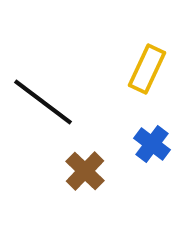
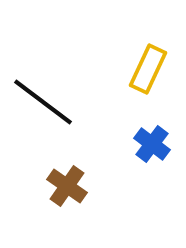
yellow rectangle: moved 1 px right
brown cross: moved 18 px left, 15 px down; rotated 9 degrees counterclockwise
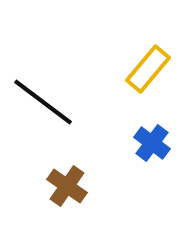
yellow rectangle: rotated 15 degrees clockwise
blue cross: moved 1 px up
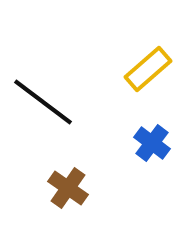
yellow rectangle: rotated 9 degrees clockwise
brown cross: moved 1 px right, 2 px down
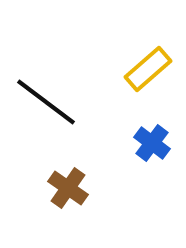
black line: moved 3 px right
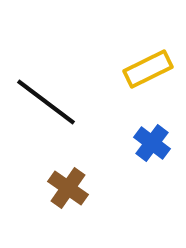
yellow rectangle: rotated 15 degrees clockwise
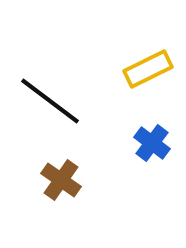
black line: moved 4 px right, 1 px up
brown cross: moved 7 px left, 8 px up
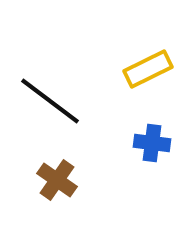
blue cross: rotated 30 degrees counterclockwise
brown cross: moved 4 px left
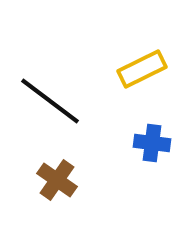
yellow rectangle: moved 6 px left
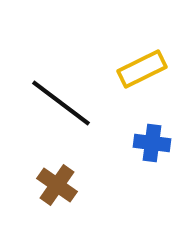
black line: moved 11 px right, 2 px down
brown cross: moved 5 px down
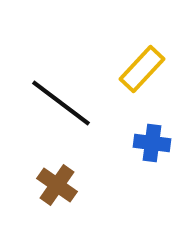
yellow rectangle: rotated 21 degrees counterclockwise
